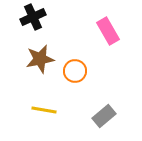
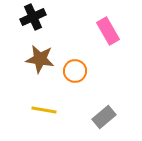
brown star: rotated 20 degrees clockwise
gray rectangle: moved 1 px down
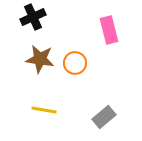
pink rectangle: moved 1 px right, 1 px up; rotated 16 degrees clockwise
orange circle: moved 8 px up
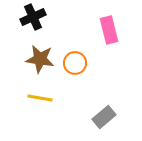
yellow line: moved 4 px left, 12 px up
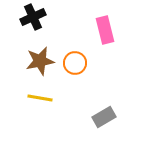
pink rectangle: moved 4 px left
brown star: moved 2 px down; rotated 20 degrees counterclockwise
gray rectangle: rotated 10 degrees clockwise
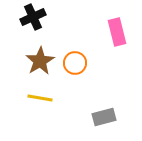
pink rectangle: moved 12 px right, 2 px down
brown star: rotated 20 degrees counterclockwise
gray rectangle: rotated 15 degrees clockwise
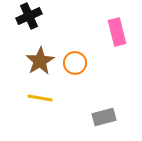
black cross: moved 4 px left, 1 px up
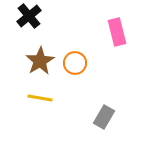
black cross: rotated 15 degrees counterclockwise
gray rectangle: rotated 45 degrees counterclockwise
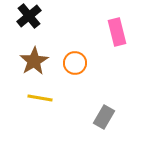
brown star: moved 6 px left
